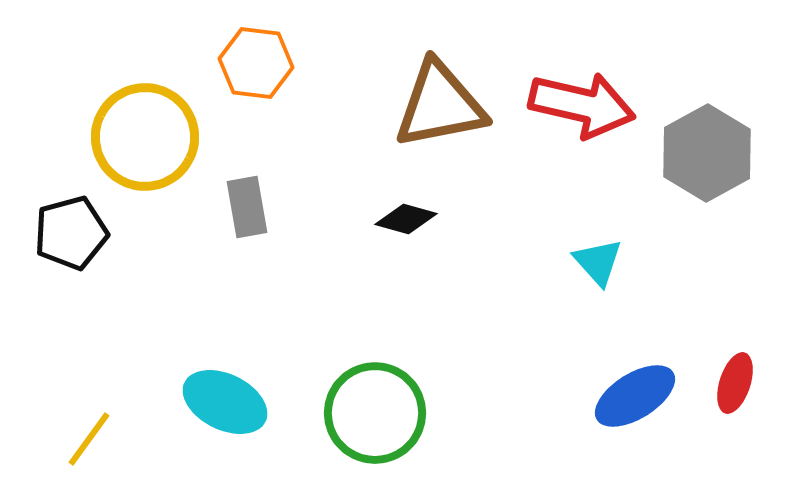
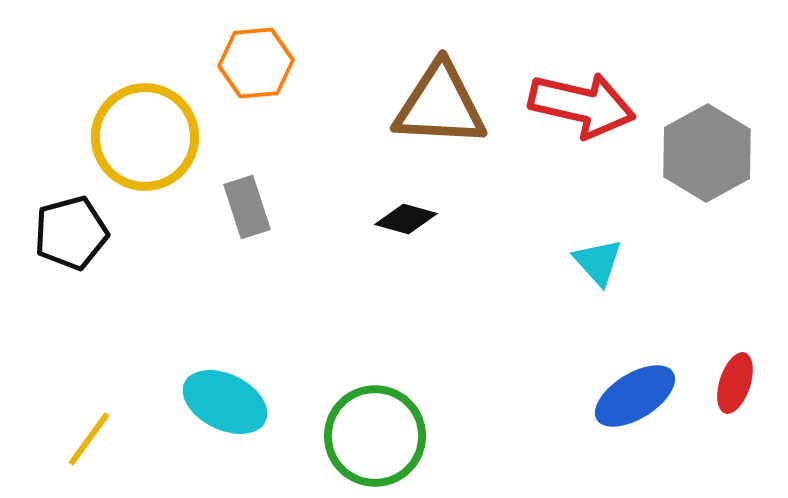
orange hexagon: rotated 12 degrees counterclockwise
brown triangle: rotated 14 degrees clockwise
gray rectangle: rotated 8 degrees counterclockwise
green circle: moved 23 px down
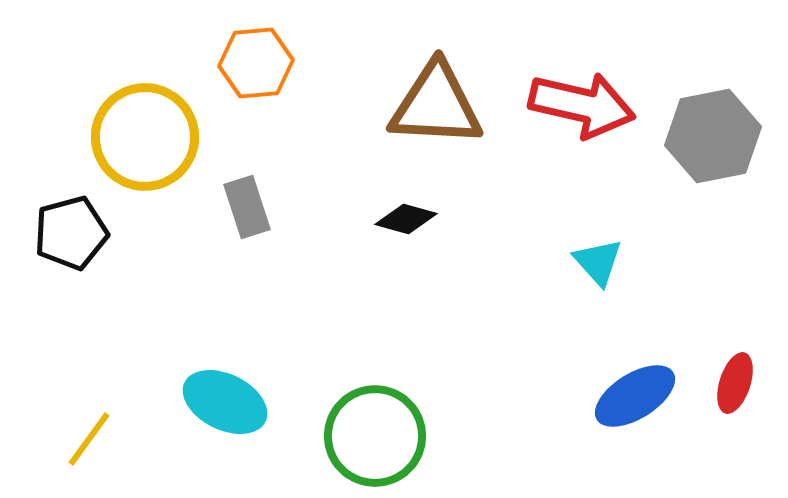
brown triangle: moved 4 px left
gray hexagon: moved 6 px right, 17 px up; rotated 18 degrees clockwise
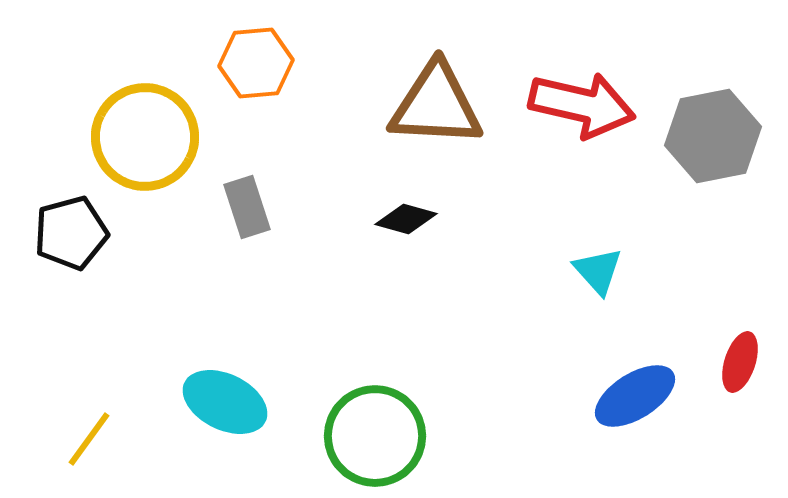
cyan triangle: moved 9 px down
red ellipse: moved 5 px right, 21 px up
